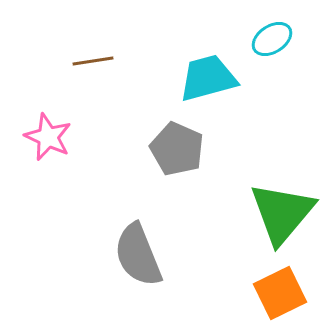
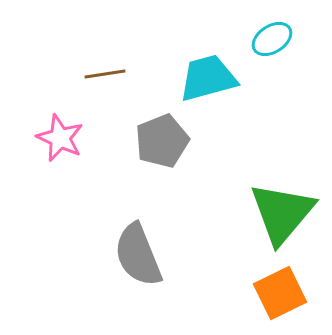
brown line: moved 12 px right, 13 px down
pink star: moved 12 px right, 1 px down
gray pentagon: moved 15 px left, 8 px up; rotated 26 degrees clockwise
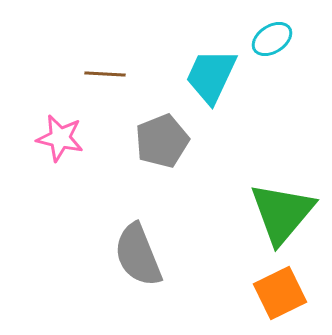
brown line: rotated 12 degrees clockwise
cyan trapezoid: moved 3 px right, 2 px up; rotated 50 degrees counterclockwise
pink star: rotated 12 degrees counterclockwise
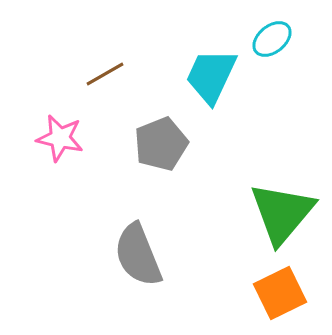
cyan ellipse: rotated 6 degrees counterclockwise
brown line: rotated 33 degrees counterclockwise
gray pentagon: moved 1 px left, 3 px down
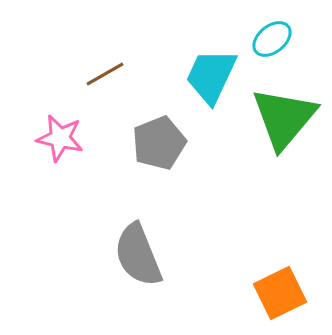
gray pentagon: moved 2 px left, 1 px up
green triangle: moved 2 px right, 95 px up
